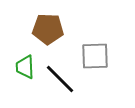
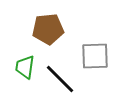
brown pentagon: rotated 8 degrees counterclockwise
green trapezoid: rotated 10 degrees clockwise
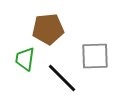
green trapezoid: moved 8 px up
black line: moved 2 px right, 1 px up
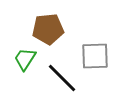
green trapezoid: rotated 25 degrees clockwise
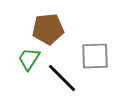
green trapezoid: moved 4 px right
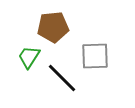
brown pentagon: moved 5 px right, 2 px up
green trapezoid: moved 2 px up
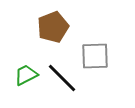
brown pentagon: rotated 16 degrees counterclockwise
green trapezoid: moved 3 px left, 18 px down; rotated 30 degrees clockwise
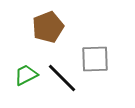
brown pentagon: moved 5 px left
gray square: moved 3 px down
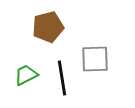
brown pentagon: rotated 8 degrees clockwise
black line: rotated 36 degrees clockwise
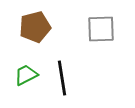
brown pentagon: moved 13 px left
gray square: moved 6 px right, 30 px up
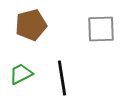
brown pentagon: moved 4 px left, 2 px up
green trapezoid: moved 5 px left, 1 px up
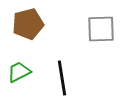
brown pentagon: moved 3 px left, 1 px up
green trapezoid: moved 2 px left, 2 px up
